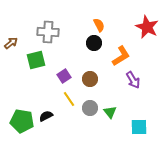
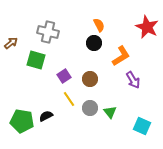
gray cross: rotated 10 degrees clockwise
green square: rotated 30 degrees clockwise
cyan square: moved 3 px right, 1 px up; rotated 24 degrees clockwise
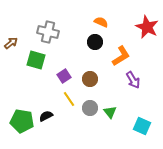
orange semicircle: moved 2 px right, 3 px up; rotated 40 degrees counterclockwise
black circle: moved 1 px right, 1 px up
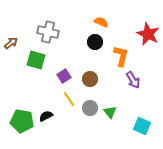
red star: moved 1 px right, 7 px down
orange L-shape: rotated 45 degrees counterclockwise
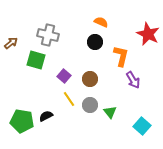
gray cross: moved 3 px down
purple square: rotated 16 degrees counterclockwise
gray circle: moved 3 px up
cyan square: rotated 18 degrees clockwise
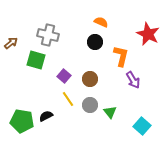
yellow line: moved 1 px left
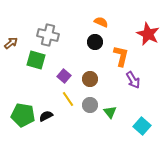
green pentagon: moved 1 px right, 6 px up
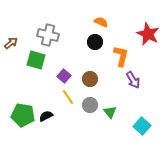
yellow line: moved 2 px up
